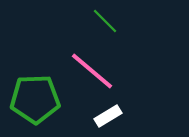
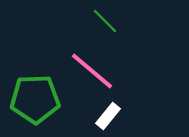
white rectangle: rotated 20 degrees counterclockwise
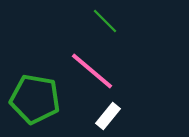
green pentagon: rotated 12 degrees clockwise
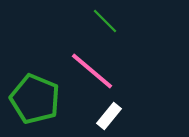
green pentagon: rotated 12 degrees clockwise
white rectangle: moved 1 px right
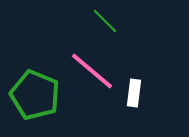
green pentagon: moved 4 px up
white rectangle: moved 25 px right, 23 px up; rotated 32 degrees counterclockwise
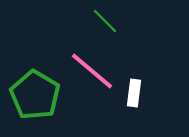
green pentagon: rotated 9 degrees clockwise
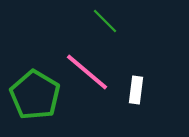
pink line: moved 5 px left, 1 px down
white rectangle: moved 2 px right, 3 px up
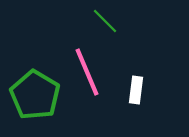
pink line: rotated 27 degrees clockwise
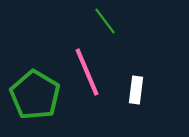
green line: rotated 8 degrees clockwise
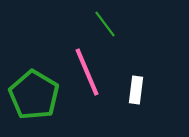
green line: moved 3 px down
green pentagon: moved 1 px left
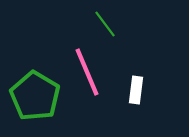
green pentagon: moved 1 px right, 1 px down
